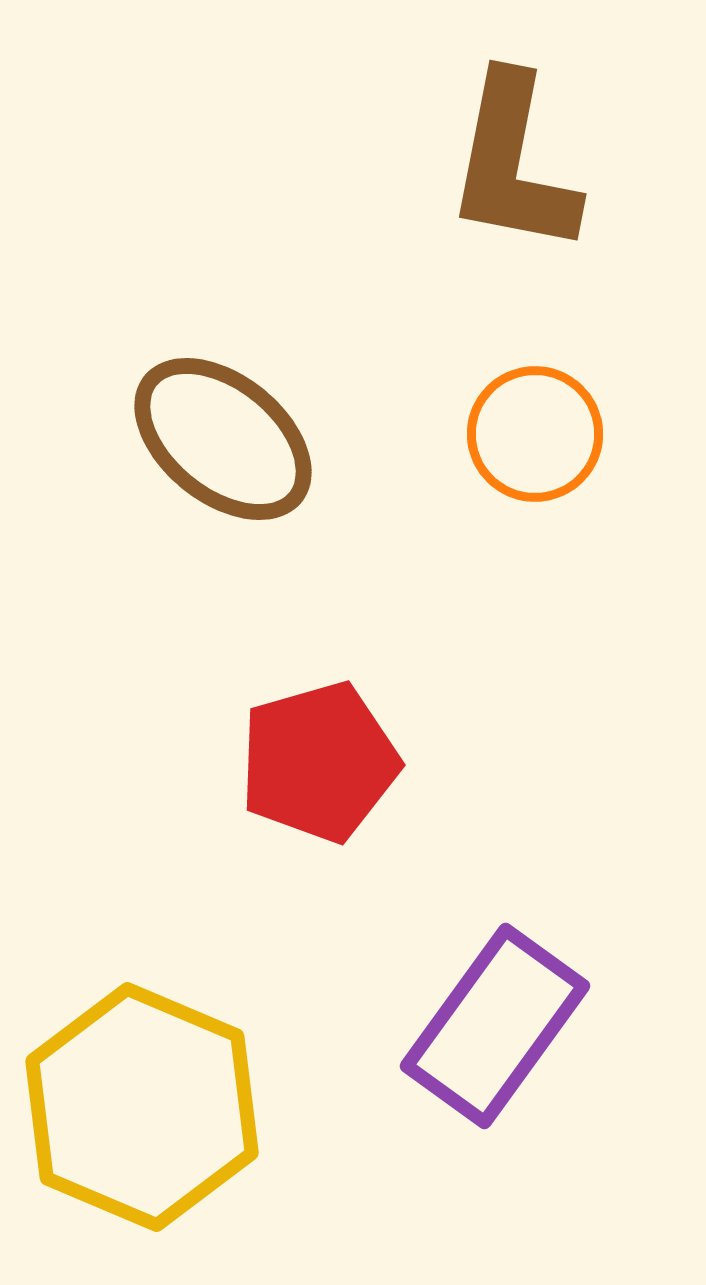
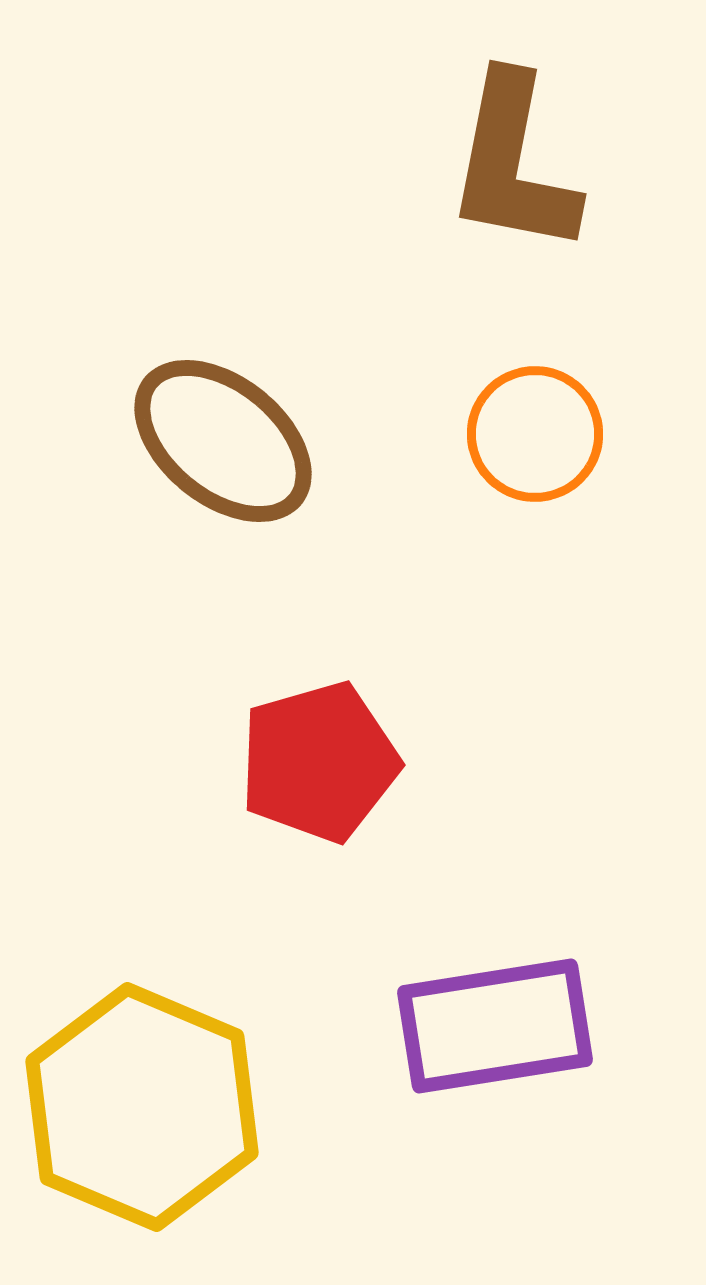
brown ellipse: moved 2 px down
purple rectangle: rotated 45 degrees clockwise
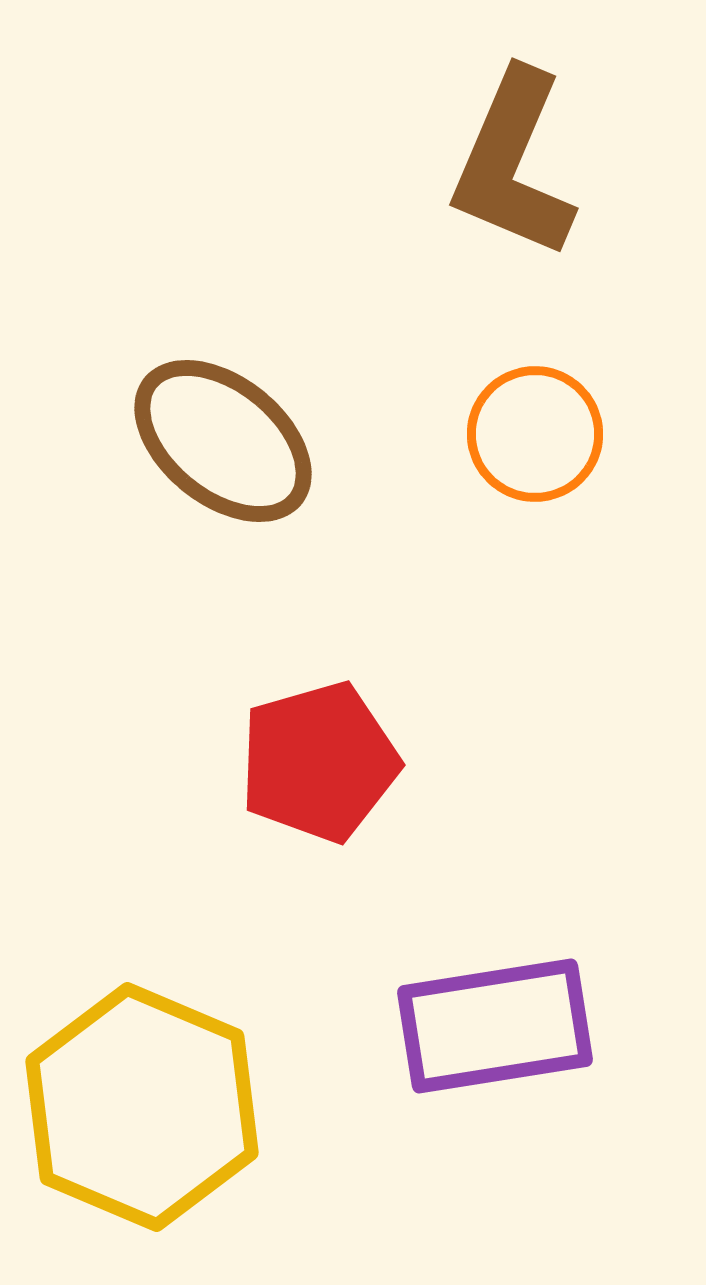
brown L-shape: rotated 12 degrees clockwise
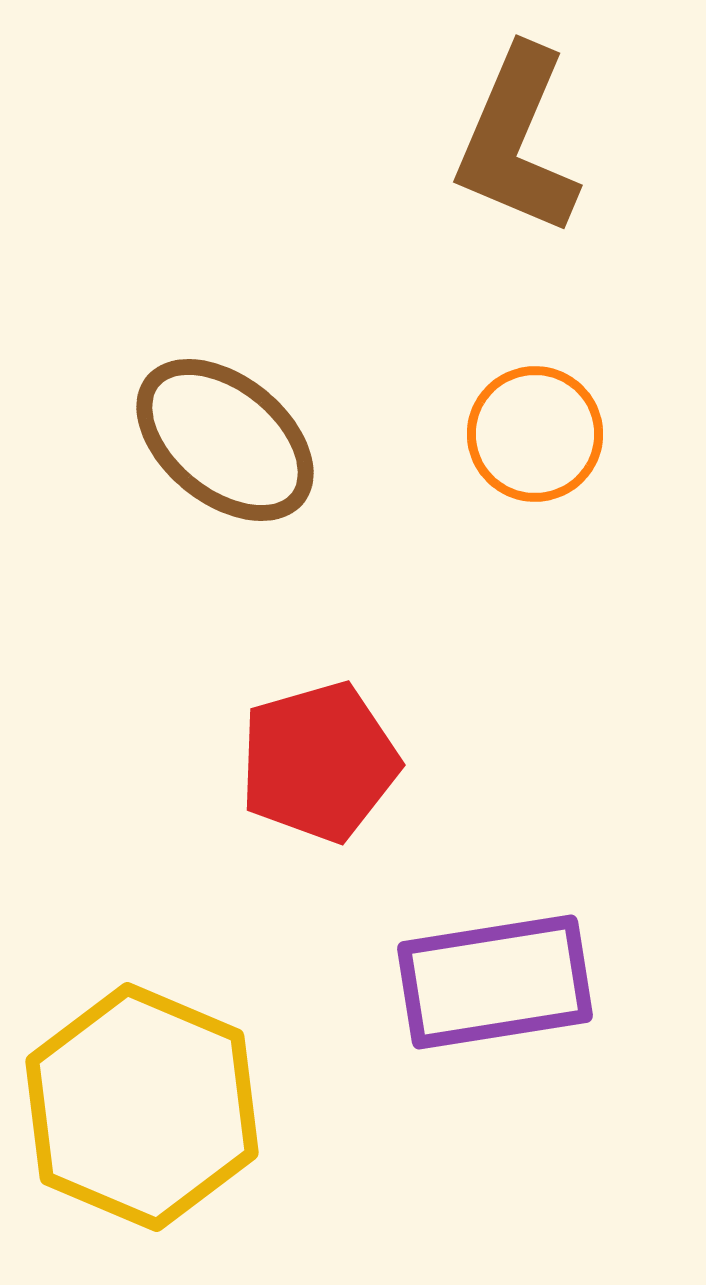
brown L-shape: moved 4 px right, 23 px up
brown ellipse: moved 2 px right, 1 px up
purple rectangle: moved 44 px up
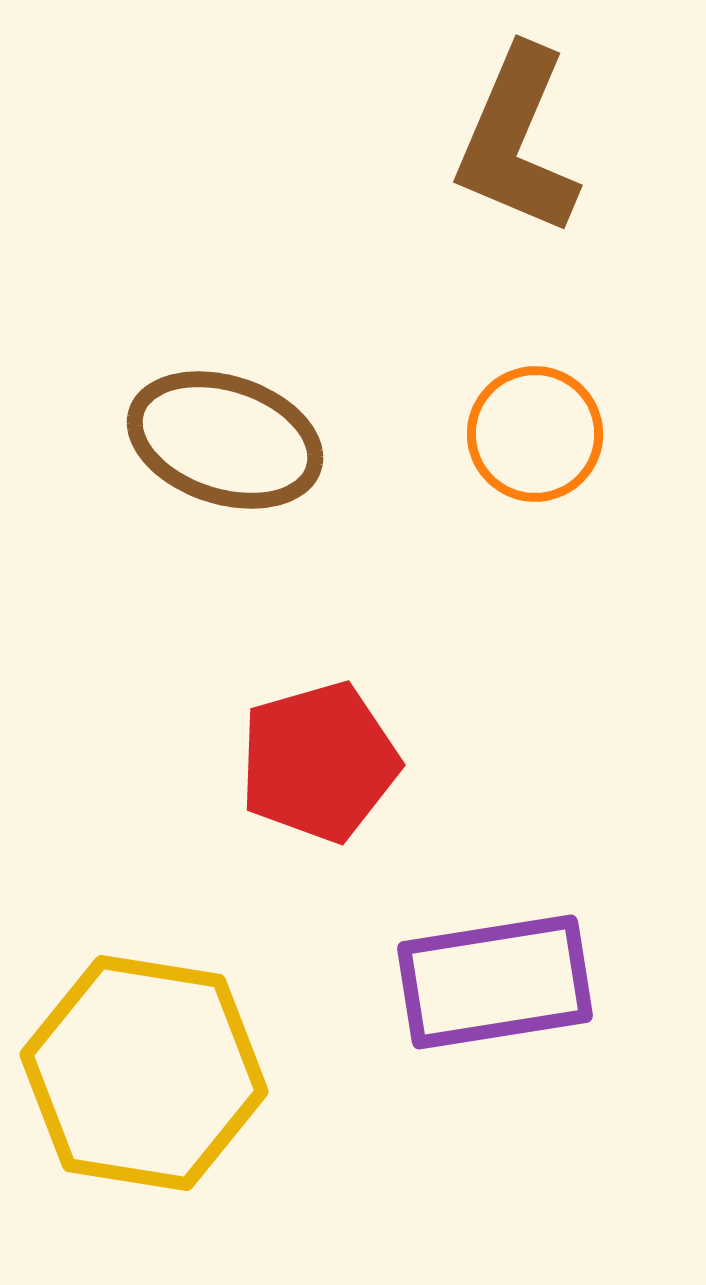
brown ellipse: rotated 21 degrees counterclockwise
yellow hexagon: moved 2 px right, 34 px up; rotated 14 degrees counterclockwise
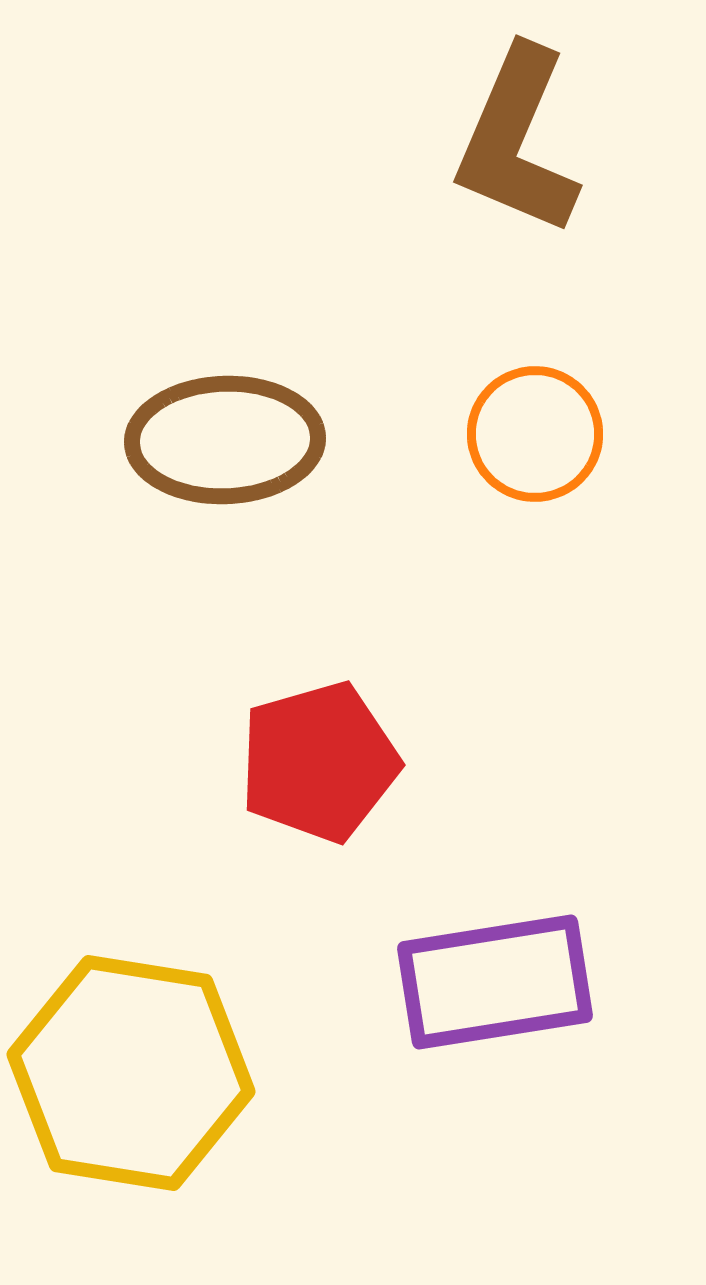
brown ellipse: rotated 20 degrees counterclockwise
yellow hexagon: moved 13 px left
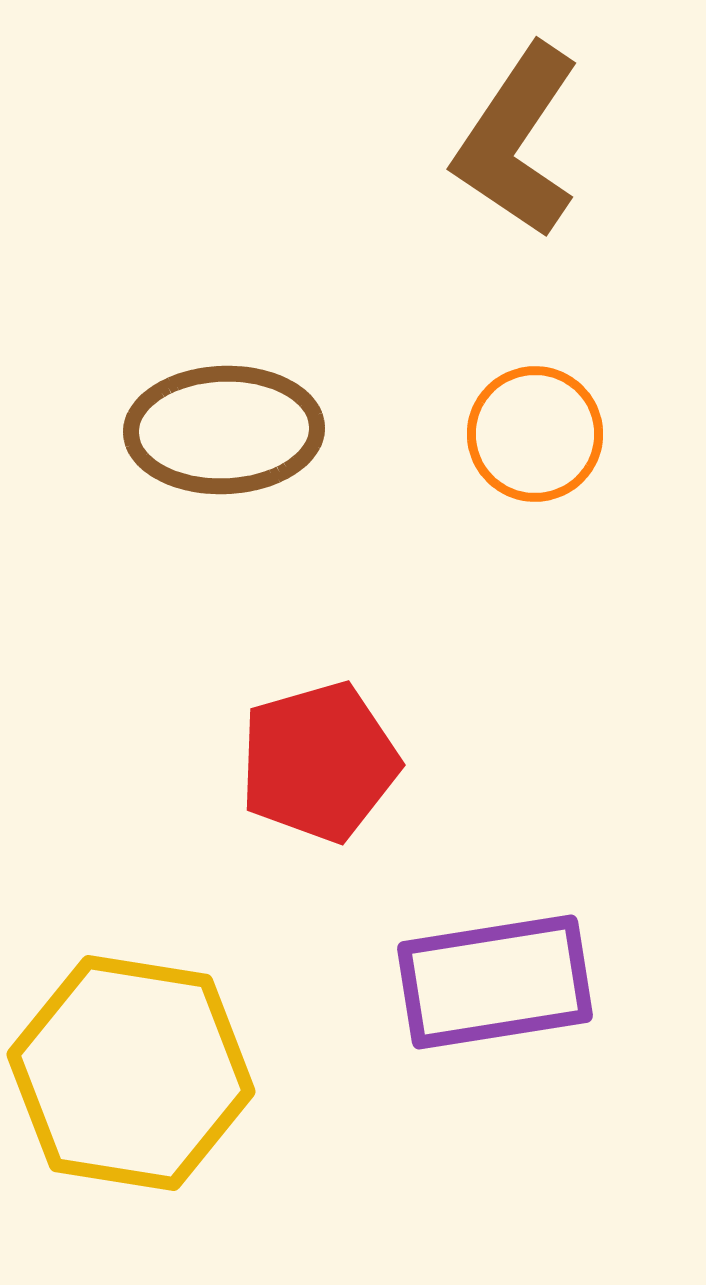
brown L-shape: rotated 11 degrees clockwise
brown ellipse: moved 1 px left, 10 px up
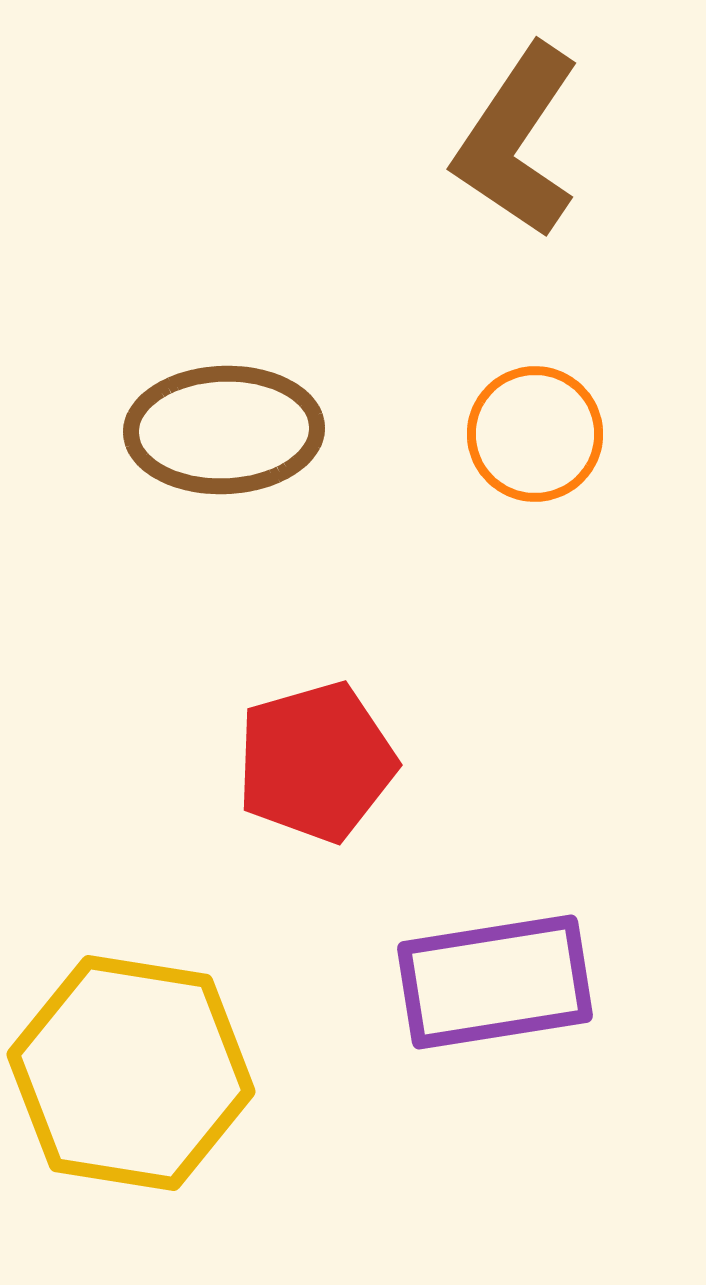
red pentagon: moved 3 px left
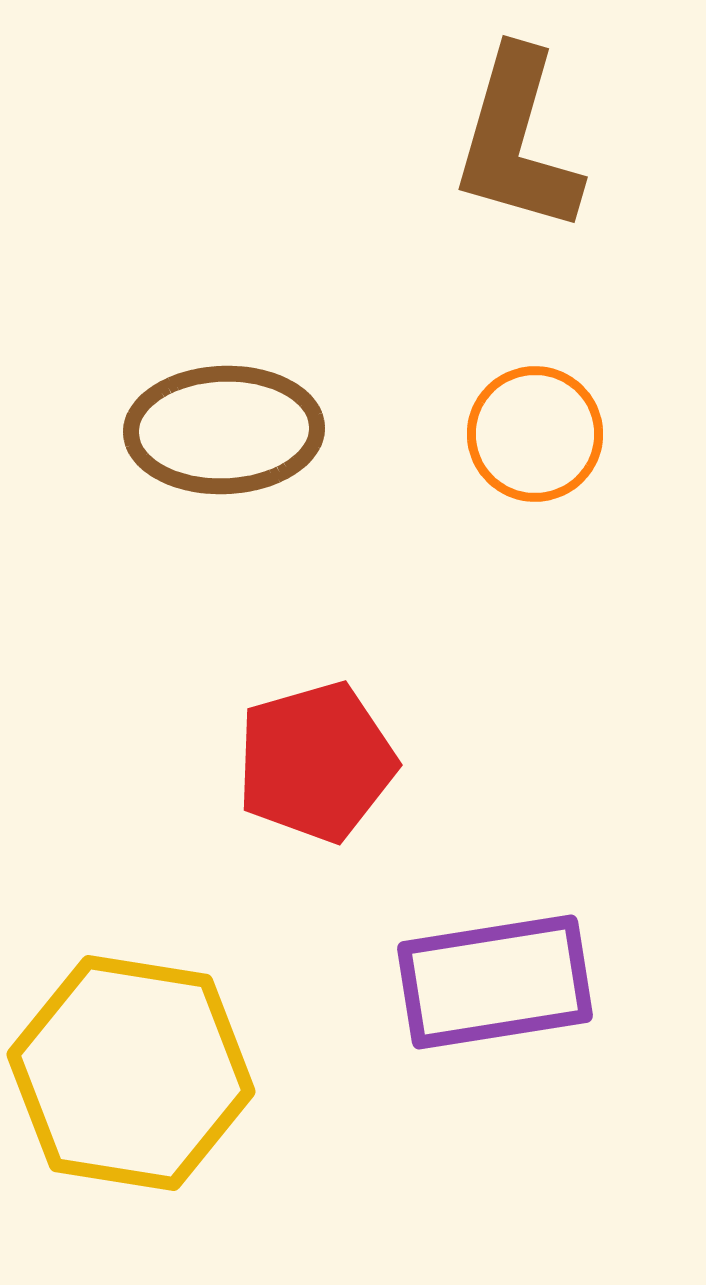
brown L-shape: rotated 18 degrees counterclockwise
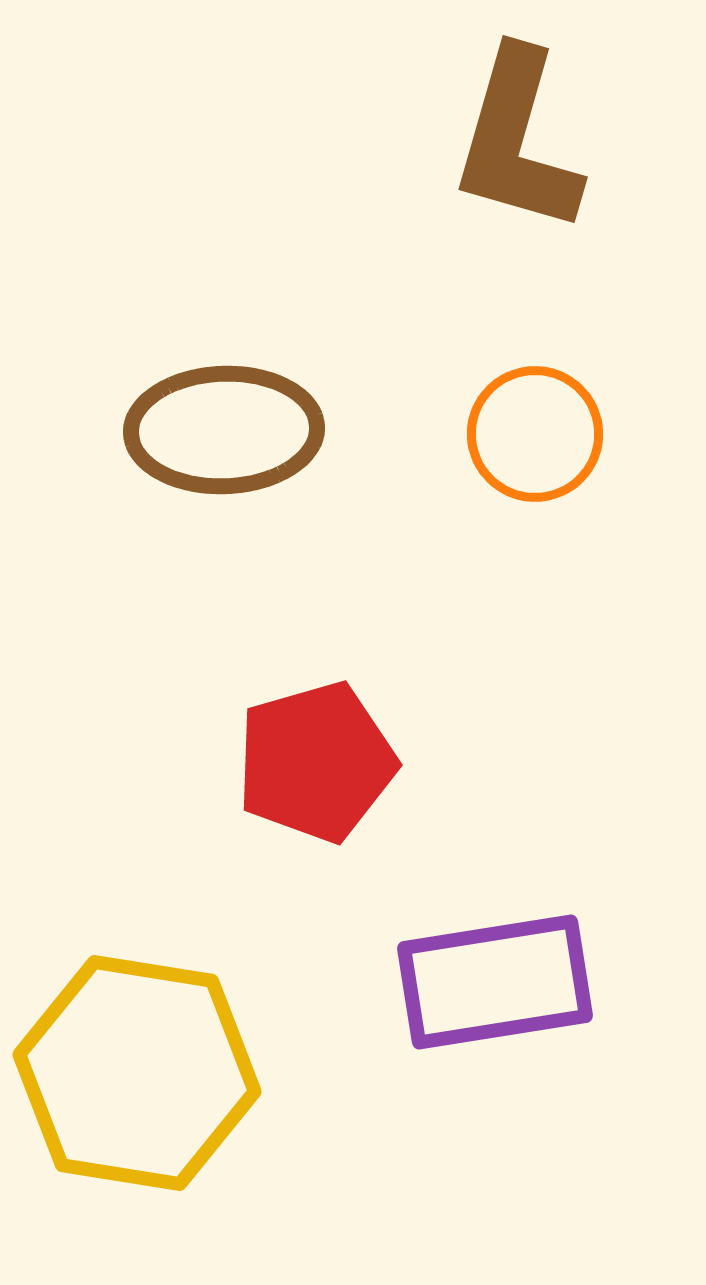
yellow hexagon: moved 6 px right
